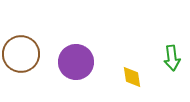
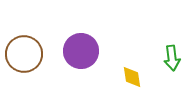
brown circle: moved 3 px right
purple circle: moved 5 px right, 11 px up
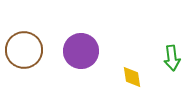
brown circle: moved 4 px up
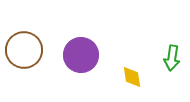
purple circle: moved 4 px down
green arrow: rotated 15 degrees clockwise
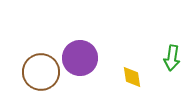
brown circle: moved 17 px right, 22 px down
purple circle: moved 1 px left, 3 px down
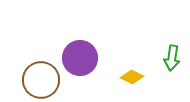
brown circle: moved 8 px down
yellow diamond: rotated 55 degrees counterclockwise
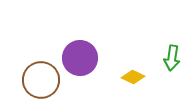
yellow diamond: moved 1 px right
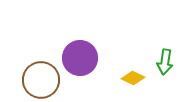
green arrow: moved 7 px left, 4 px down
yellow diamond: moved 1 px down
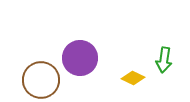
green arrow: moved 1 px left, 2 px up
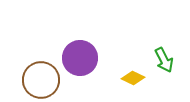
green arrow: rotated 35 degrees counterclockwise
